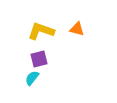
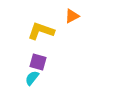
orange triangle: moved 5 px left, 13 px up; rotated 42 degrees counterclockwise
purple square: moved 1 px left, 3 px down; rotated 30 degrees clockwise
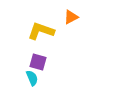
orange triangle: moved 1 px left, 1 px down
cyan semicircle: rotated 119 degrees clockwise
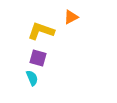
purple square: moved 4 px up
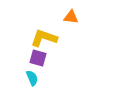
orange triangle: rotated 35 degrees clockwise
yellow L-shape: moved 3 px right, 7 px down
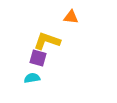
yellow L-shape: moved 3 px right, 3 px down
cyan semicircle: rotated 77 degrees counterclockwise
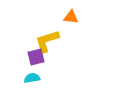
yellow L-shape: rotated 36 degrees counterclockwise
purple square: moved 2 px left, 1 px up; rotated 30 degrees counterclockwise
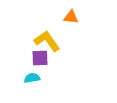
yellow L-shape: rotated 72 degrees clockwise
purple square: moved 4 px right, 1 px down; rotated 12 degrees clockwise
